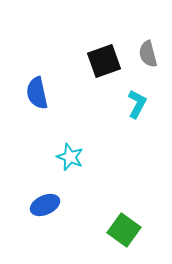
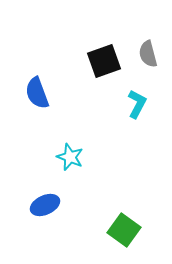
blue semicircle: rotated 8 degrees counterclockwise
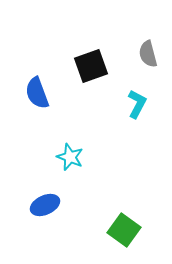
black square: moved 13 px left, 5 px down
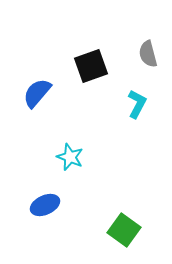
blue semicircle: rotated 60 degrees clockwise
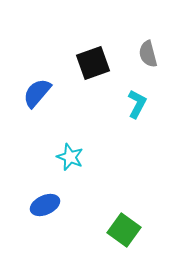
black square: moved 2 px right, 3 px up
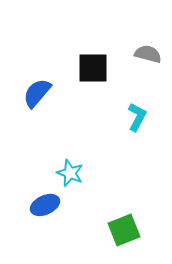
gray semicircle: rotated 120 degrees clockwise
black square: moved 5 px down; rotated 20 degrees clockwise
cyan L-shape: moved 13 px down
cyan star: moved 16 px down
green square: rotated 32 degrees clockwise
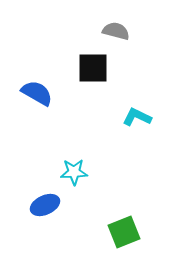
gray semicircle: moved 32 px left, 23 px up
blue semicircle: rotated 80 degrees clockwise
cyan L-shape: rotated 92 degrees counterclockwise
cyan star: moved 4 px right, 1 px up; rotated 24 degrees counterclockwise
green square: moved 2 px down
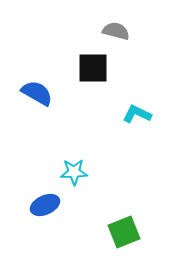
cyan L-shape: moved 3 px up
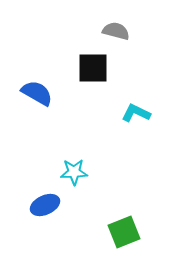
cyan L-shape: moved 1 px left, 1 px up
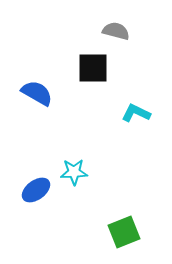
blue ellipse: moved 9 px left, 15 px up; rotated 12 degrees counterclockwise
